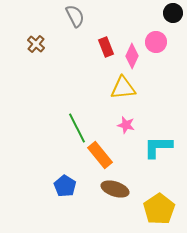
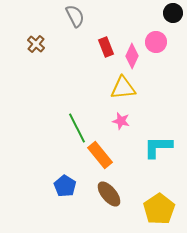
pink star: moved 5 px left, 4 px up
brown ellipse: moved 6 px left, 5 px down; rotated 32 degrees clockwise
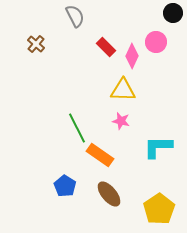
red rectangle: rotated 24 degrees counterclockwise
yellow triangle: moved 2 px down; rotated 8 degrees clockwise
orange rectangle: rotated 16 degrees counterclockwise
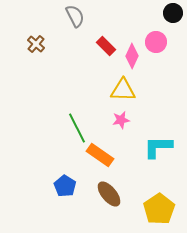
red rectangle: moved 1 px up
pink star: moved 1 px up; rotated 24 degrees counterclockwise
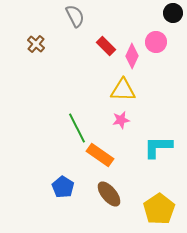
blue pentagon: moved 2 px left, 1 px down
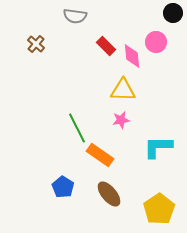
gray semicircle: rotated 125 degrees clockwise
pink diamond: rotated 30 degrees counterclockwise
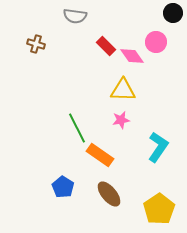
brown cross: rotated 24 degrees counterclockwise
pink diamond: rotated 30 degrees counterclockwise
cyan L-shape: rotated 124 degrees clockwise
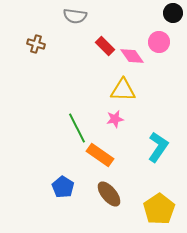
pink circle: moved 3 px right
red rectangle: moved 1 px left
pink star: moved 6 px left, 1 px up
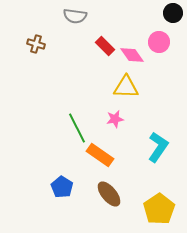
pink diamond: moved 1 px up
yellow triangle: moved 3 px right, 3 px up
blue pentagon: moved 1 px left
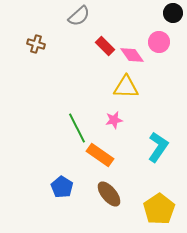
gray semicircle: moved 4 px right; rotated 50 degrees counterclockwise
pink star: moved 1 px left, 1 px down
